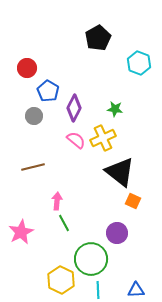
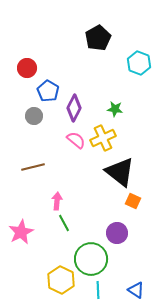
blue triangle: rotated 36 degrees clockwise
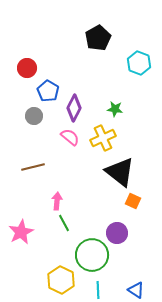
pink semicircle: moved 6 px left, 3 px up
green circle: moved 1 px right, 4 px up
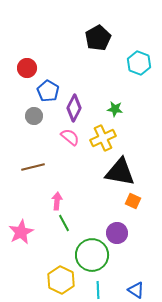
black triangle: rotated 28 degrees counterclockwise
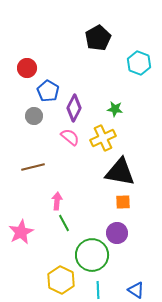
orange square: moved 10 px left, 1 px down; rotated 28 degrees counterclockwise
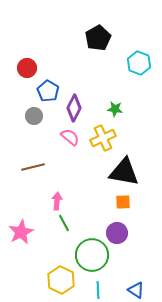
black triangle: moved 4 px right
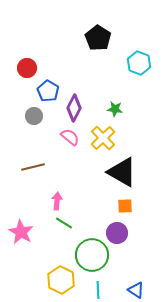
black pentagon: rotated 10 degrees counterclockwise
yellow cross: rotated 20 degrees counterclockwise
black triangle: moved 2 px left; rotated 20 degrees clockwise
orange square: moved 2 px right, 4 px down
green line: rotated 30 degrees counterclockwise
pink star: rotated 15 degrees counterclockwise
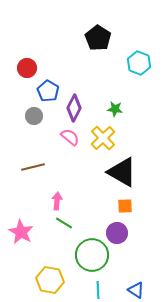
yellow hexagon: moved 11 px left; rotated 16 degrees counterclockwise
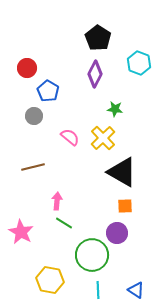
purple diamond: moved 21 px right, 34 px up
